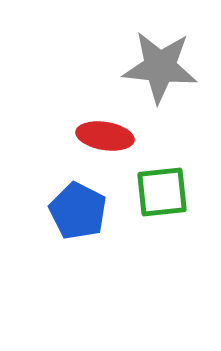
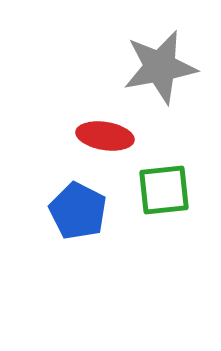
gray star: rotated 16 degrees counterclockwise
green square: moved 2 px right, 2 px up
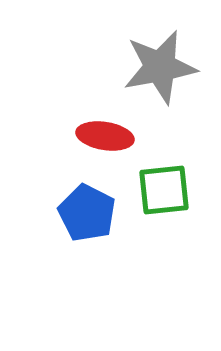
blue pentagon: moved 9 px right, 2 px down
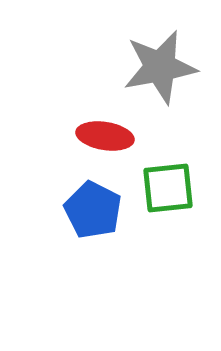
green square: moved 4 px right, 2 px up
blue pentagon: moved 6 px right, 3 px up
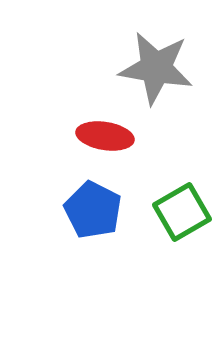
gray star: moved 4 px left, 1 px down; rotated 20 degrees clockwise
green square: moved 14 px right, 24 px down; rotated 24 degrees counterclockwise
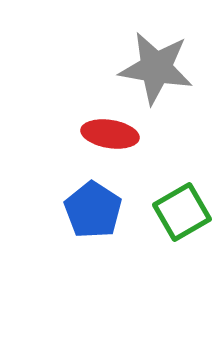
red ellipse: moved 5 px right, 2 px up
blue pentagon: rotated 6 degrees clockwise
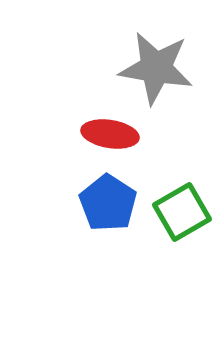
blue pentagon: moved 15 px right, 7 px up
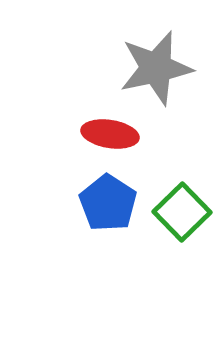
gray star: rotated 22 degrees counterclockwise
green square: rotated 14 degrees counterclockwise
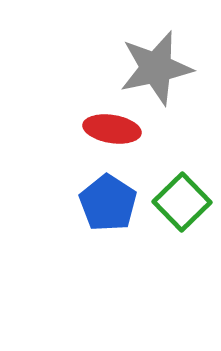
red ellipse: moved 2 px right, 5 px up
green square: moved 10 px up
